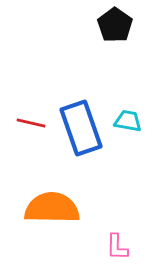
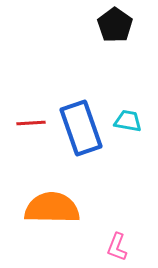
red line: rotated 16 degrees counterclockwise
pink L-shape: rotated 20 degrees clockwise
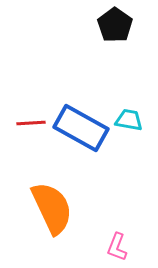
cyan trapezoid: moved 1 px right, 1 px up
blue rectangle: rotated 42 degrees counterclockwise
orange semicircle: rotated 64 degrees clockwise
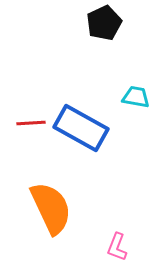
black pentagon: moved 11 px left, 2 px up; rotated 12 degrees clockwise
cyan trapezoid: moved 7 px right, 23 px up
orange semicircle: moved 1 px left
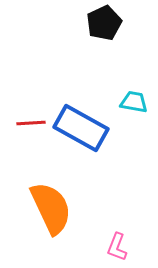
cyan trapezoid: moved 2 px left, 5 px down
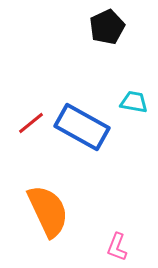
black pentagon: moved 3 px right, 4 px down
red line: rotated 36 degrees counterclockwise
blue rectangle: moved 1 px right, 1 px up
orange semicircle: moved 3 px left, 3 px down
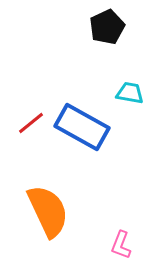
cyan trapezoid: moved 4 px left, 9 px up
pink L-shape: moved 4 px right, 2 px up
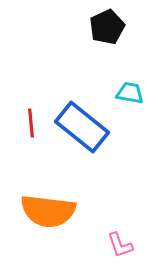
red line: rotated 56 degrees counterclockwise
blue rectangle: rotated 10 degrees clockwise
orange semicircle: rotated 122 degrees clockwise
pink L-shape: moved 1 px left; rotated 40 degrees counterclockwise
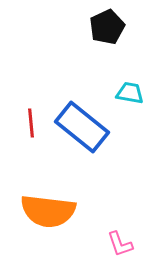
pink L-shape: moved 1 px up
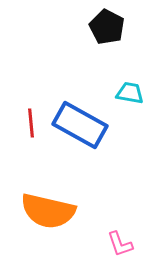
black pentagon: rotated 20 degrees counterclockwise
blue rectangle: moved 2 px left, 2 px up; rotated 10 degrees counterclockwise
orange semicircle: rotated 6 degrees clockwise
